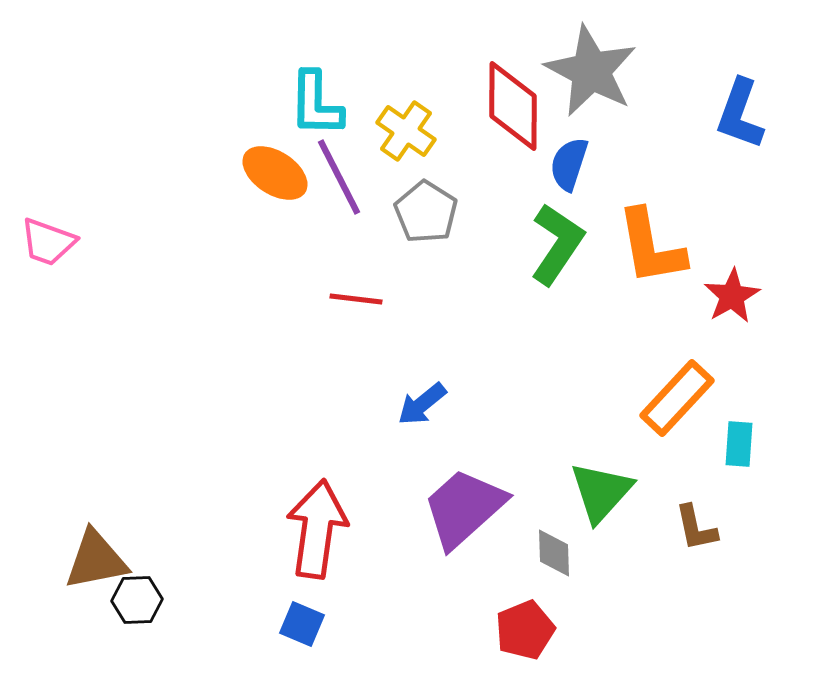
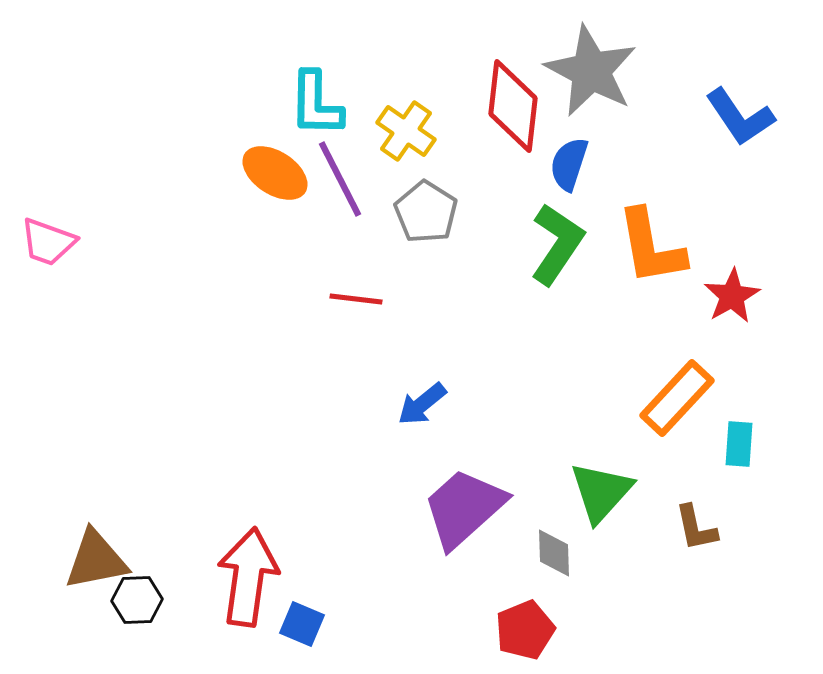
red diamond: rotated 6 degrees clockwise
blue L-shape: moved 3 px down; rotated 54 degrees counterclockwise
purple line: moved 1 px right, 2 px down
red arrow: moved 69 px left, 48 px down
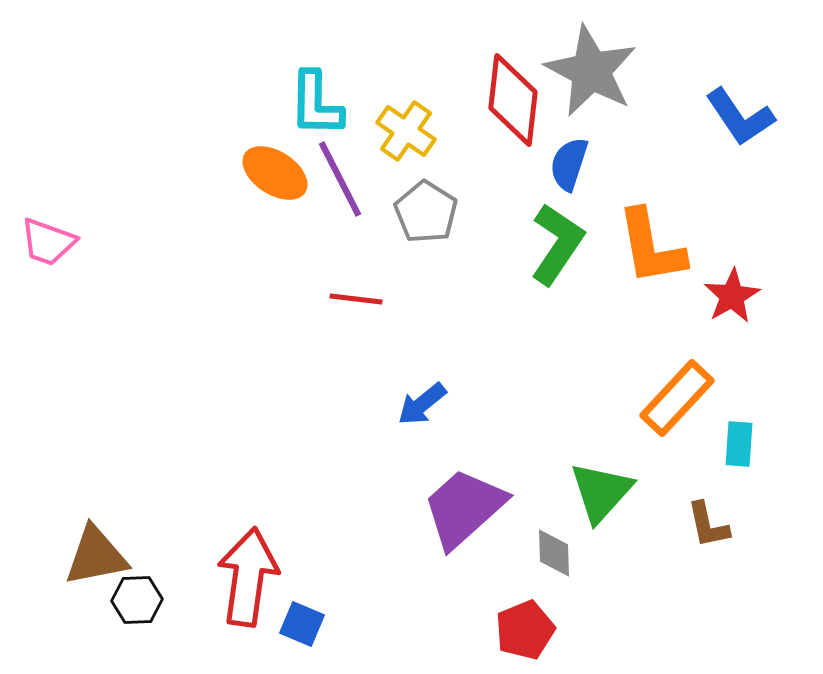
red diamond: moved 6 px up
brown L-shape: moved 12 px right, 3 px up
brown triangle: moved 4 px up
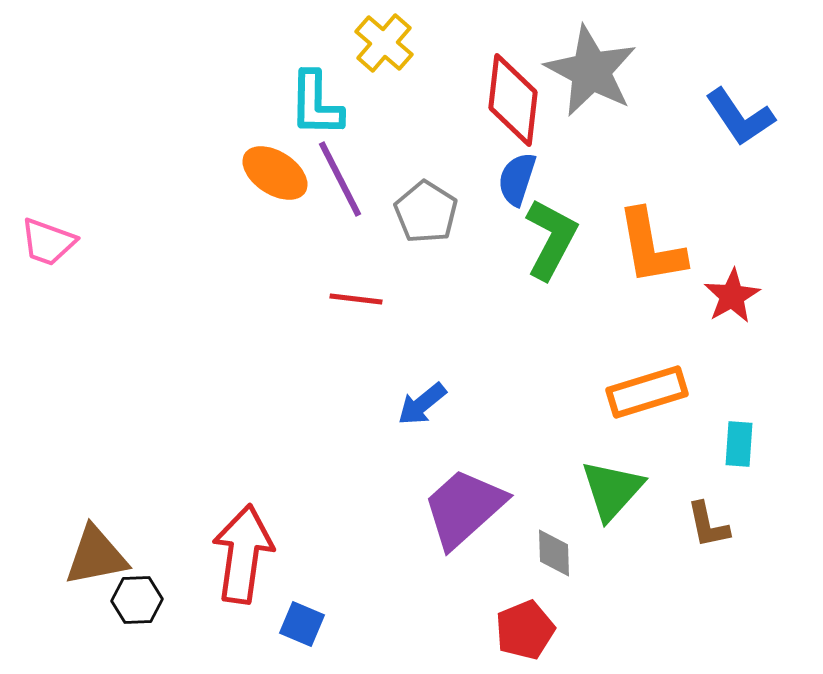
yellow cross: moved 22 px left, 88 px up; rotated 6 degrees clockwise
blue semicircle: moved 52 px left, 15 px down
green L-shape: moved 6 px left, 5 px up; rotated 6 degrees counterclockwise
orange rectangle: moved 30 px left, 6 px up; rotated 30 degrees clockwise
green triangle: moved 11 px right, 2 px up
red arrow: moved 5 px left, 23 px up
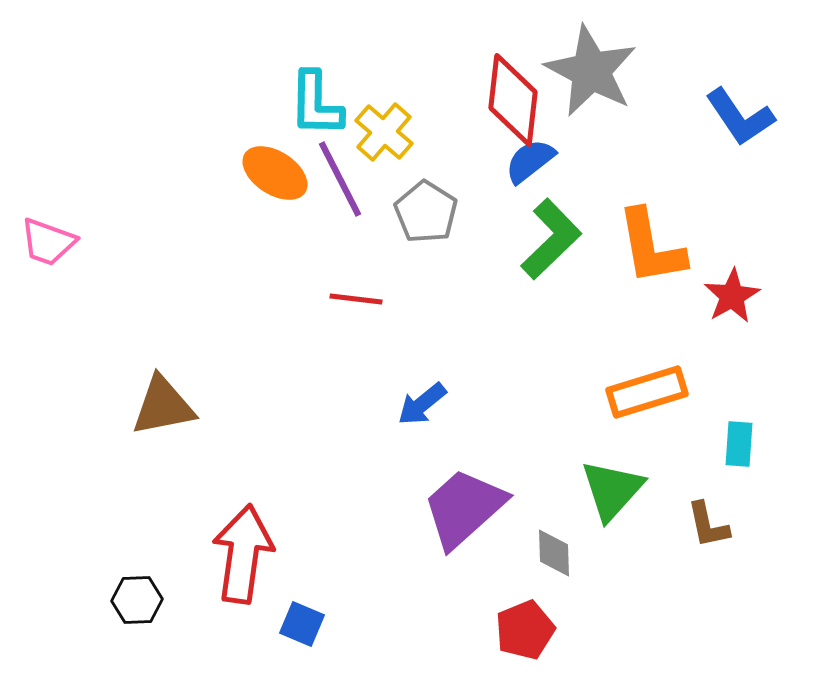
yellow cross: moved 89 px down
blue semicircle: moved 13 px right, 18 px up; rotated 34 degrees clockwise
green L-shape: rotated 18 degrees clockwise
brown triangle: moved 67 px right, 150 px up
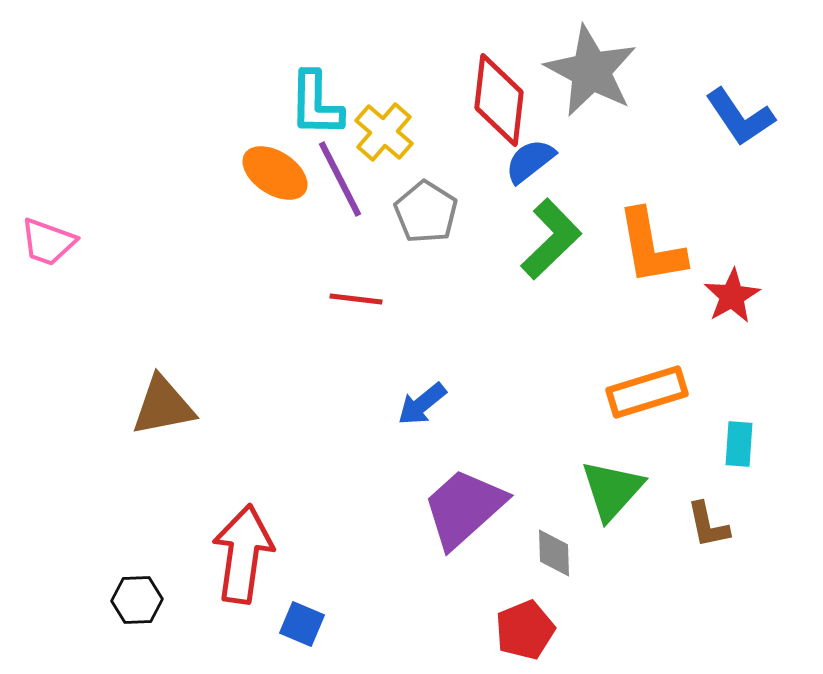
red diamond: moved 14 px left
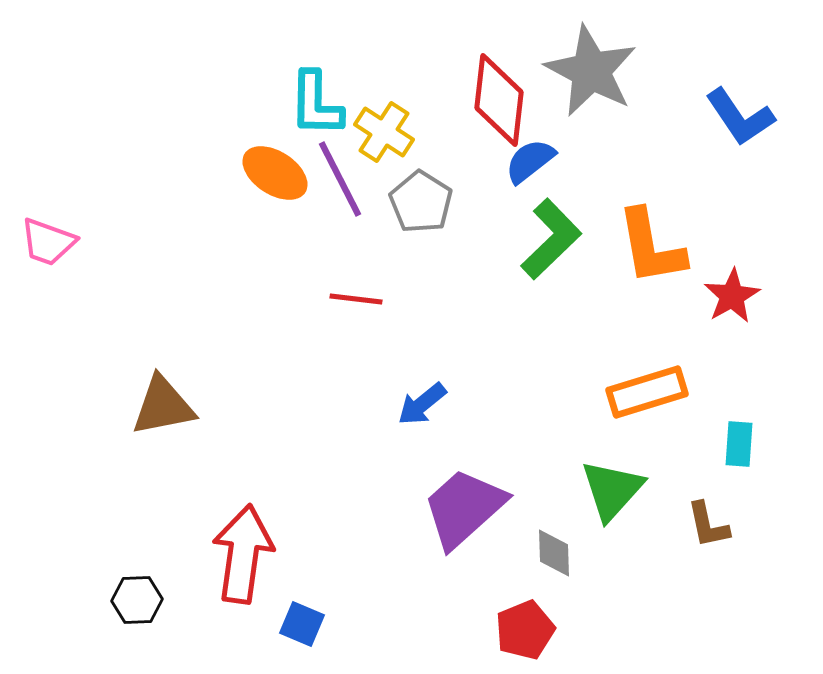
yellow cross: rotated 8 degrees counterclockwise
gray pentagon: moved 5 px left, 10 px up
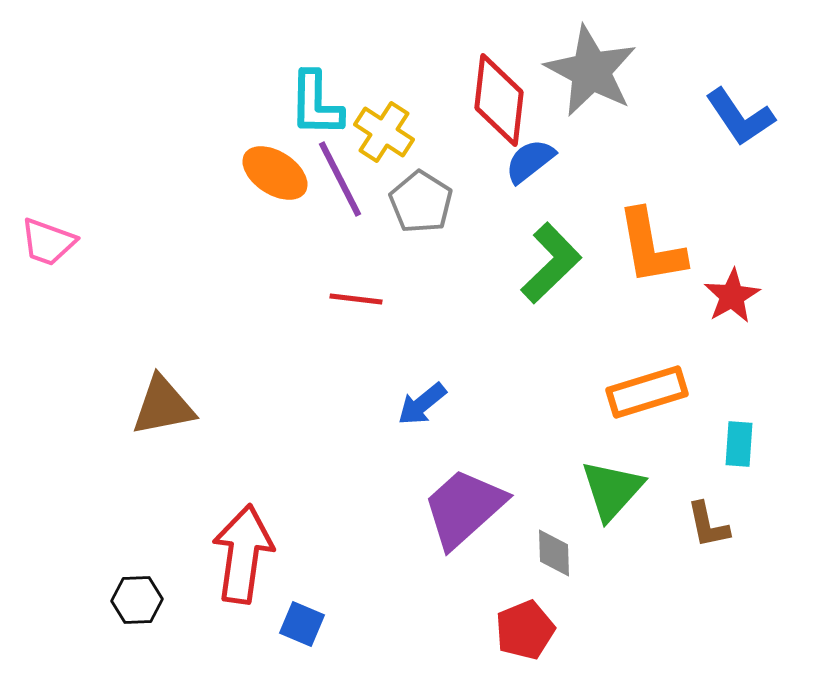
green L-shape: moved 24 px down
